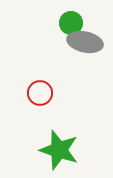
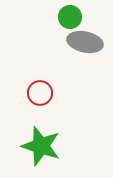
green circle: moved 1 px left, 6 px up
green star: moved 18 px left, 4 px up
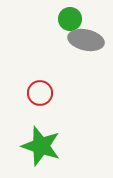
green circle: moved 2 px down
gray ellipse: moved 1 px right, 2 px up
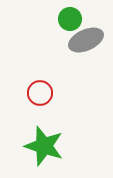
gray ellipse: rotated 36 degrees counterclockwise
green star: moved 3 px right
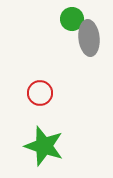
green circle: moved 2 px right
gray ellipse: moved 3 px right, 2 px up; rotated 72 degrees counterclockwise
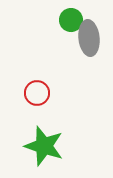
green circle: moved 1 px left, 1 px down
red circle: moved 3 px left
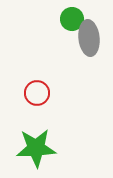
green circle: moved 1 px right, 1 px up
green star: moved 8 px left, 2 px down; rotated 21 degrees counterclockwise
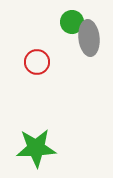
green circle: moved 3 px down
red circle: moved 31 px up
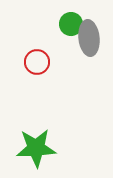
green circle: moved 1 px left, 2 px down
